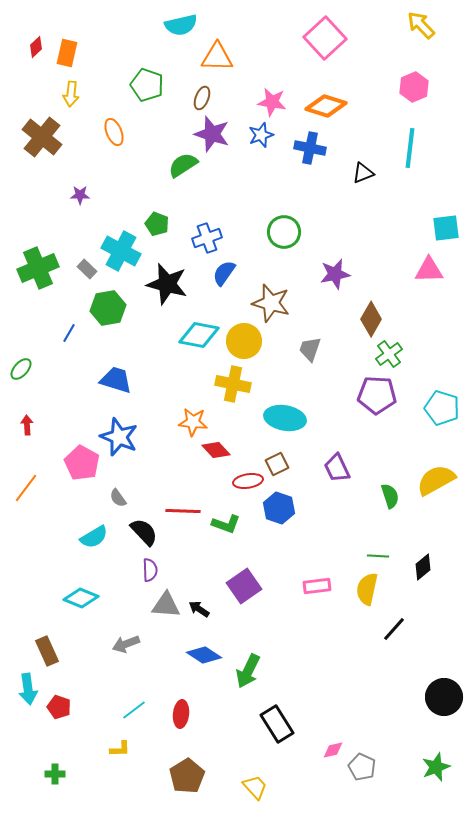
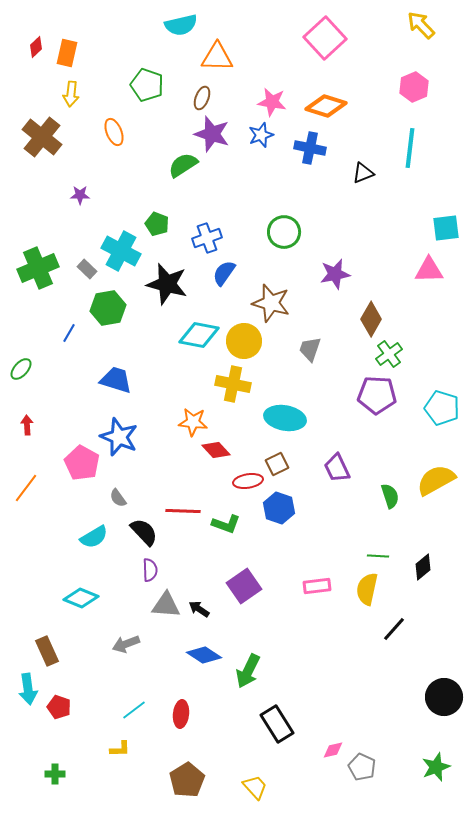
brown pentagon at (187, 776): moved 4 px down
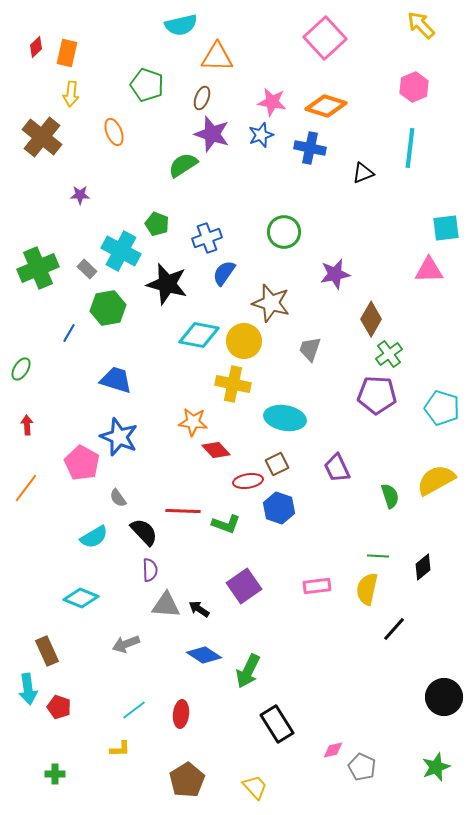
green ellipse at (21, 369): rotated 10 degrees counterclockwise
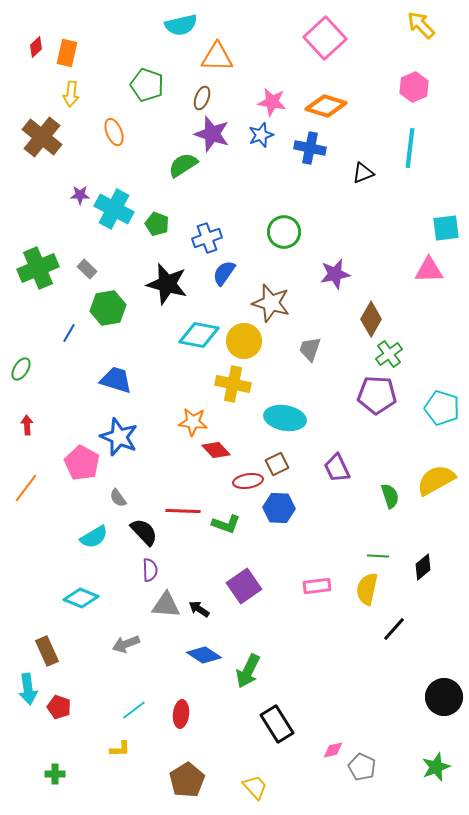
cyan cross at (121, 251): moved 7 px left, 42 px up
blue hexagon at (279, 508): rotated 16 degrees counterclockwise
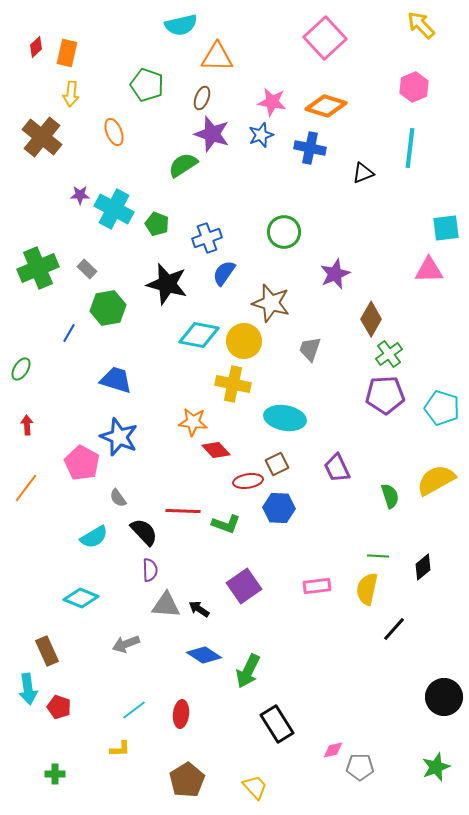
purple star at (335, 274): rotated 12 degrees counterclockwise
purple pentagon at (377, 395): moved 8 px right; rotated 6 degrees counterclockwise
gray pentagon at (362, 767): moved 2 px left; rotated 24 degrees counterclockwise
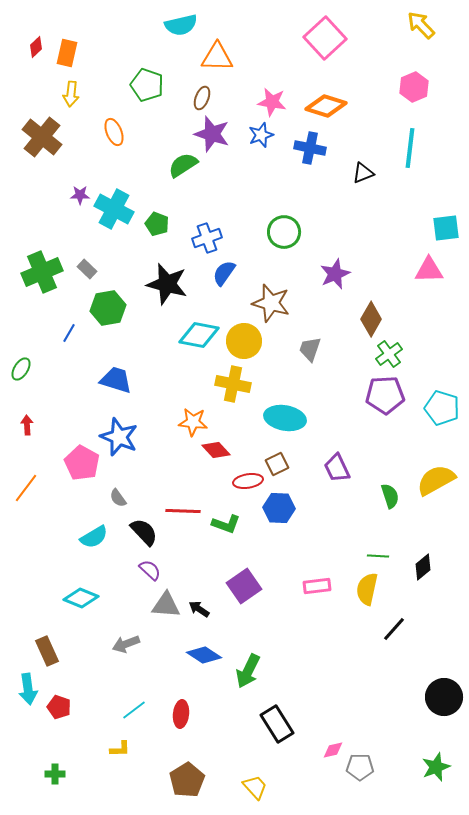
green cross at (38, 268): moved 4 px right, 4 px down
purple semicircle at (150, 570): rotated 45 degrees counterclockwise
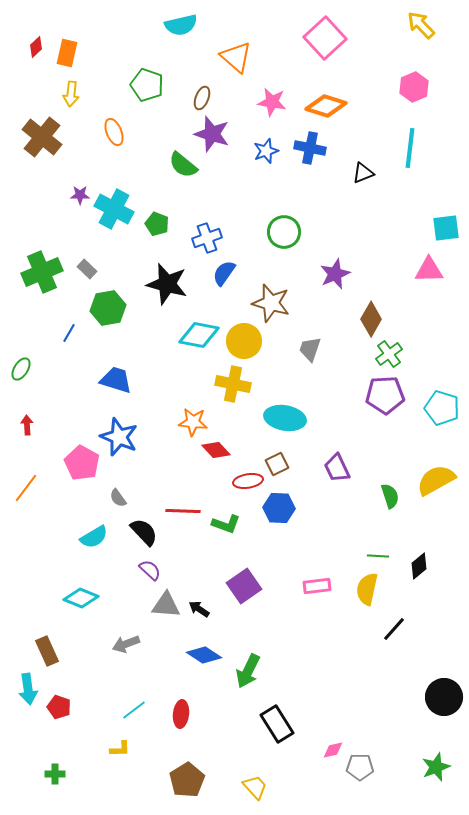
orange triangle at (217, 57): moved 19 px right; rotated 40 degrees clockwise
blue star at (261, 135): moved 5 px right, 16 px down
green semicircle at (183, 165): rotated 108 degrees counterclockwise
black diamond at (423, 567): moved 4 px left, 1 px up
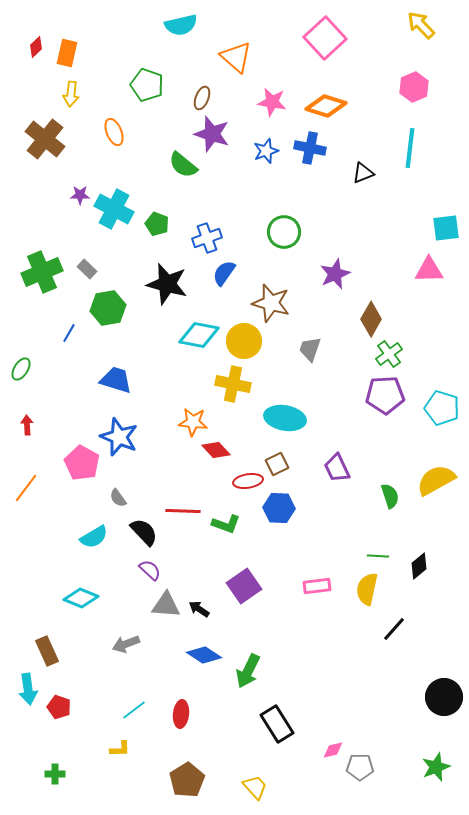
brown cross at (42, 137): moved 3 px right, 2 px down
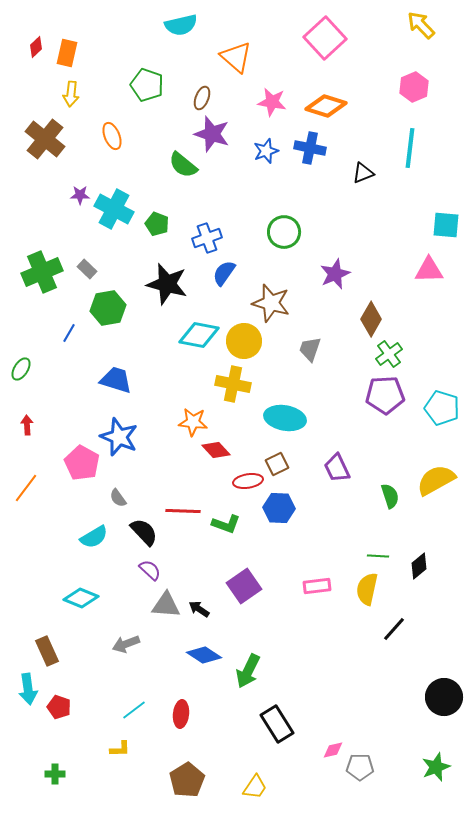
orange ellipse at (114, 132): moved 2 px left, 4 px down
cyan square at (446, 228): moved 3 px up; rotated 12 degrees clockwise
yellow trapezoid at (255, 787): rotated 76 degrees clockwise
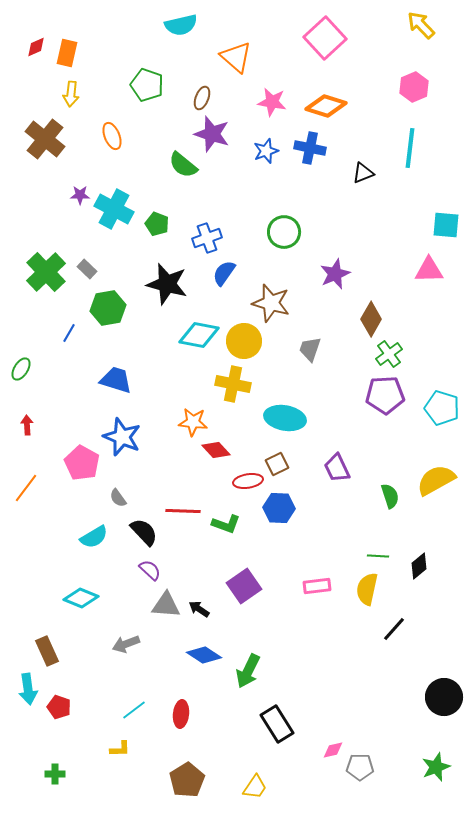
red diamond at (36, 47): rotated 20 degrees clockwise
green cross at (42, 272): moved 4 px right; rotated 21 degrees counterclockwise
blue star at (119, 437): moved 3 px right
